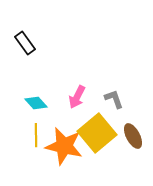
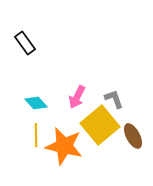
yellow square: moved 3 px right, 8 px up
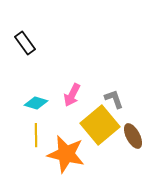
pink arrow: moved 5 px left, 2 px up
cyan diamond: rotated 30 degrees counterclockwise
orange star: moved 2 px right, 8 px down
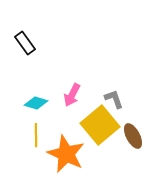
orange star: rotated 12 degrees clockwise
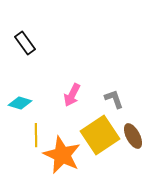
cyan diamond: moved 16 px left
yellow square: moved 10 px down; rotated 6 degrees clockwise
orange star: moved 4 px left, 1 px down
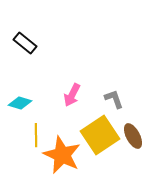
black rectangle: rotated 15 degrees counterclockwise
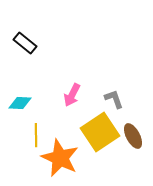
cyan diamond: rotated 15 degrees counterclockwise
yellow square: moved 3 px up
orange star: moved 2 px left, 3 px down
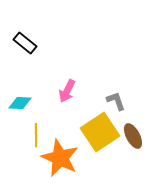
pink arrow: moved 5 px left, 4 px up
gray L-shape: moved 2 px right, 2 px down
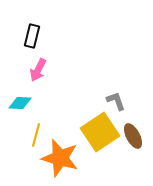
black rectangle: moved 7 px right, 7 px up; rotated 65 degrees clockwise
pink arrow: moved 29 px left, 21 px up
yellow line: rotated 15 degrees clockwise
orange star: rotated 9 degrees counterclockwise
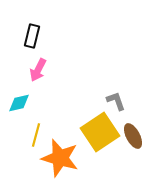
cyan diamond: moved 1 px left; rotated 15 degrees counterclockwise
